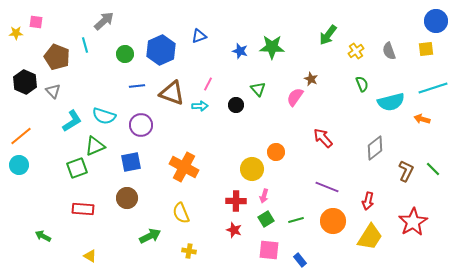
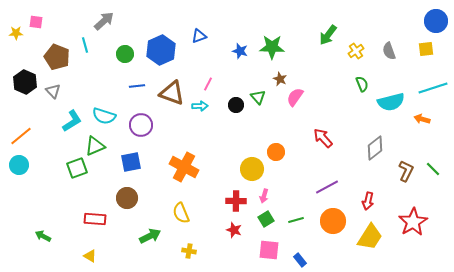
brown star at (311, 79): moved 31 px left
green triangle at (258, 89): moved 8 px down
purple line at (327, 187): rotated 50 degrees counterclockwise
red rectangle at (83, 209): moved 12 px right, 10 px down
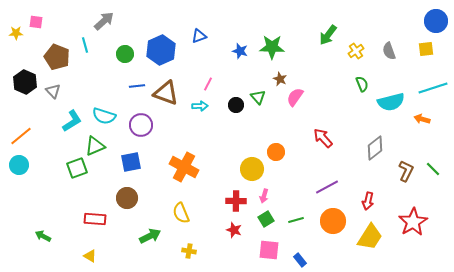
brown triangle at (172, 93): moved 6 px left
